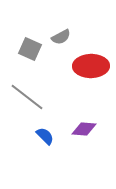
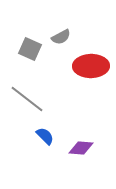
gray line: moved 2 px down
purple diamond: moved 3 px left, 19 px down
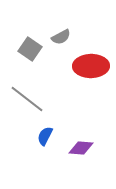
gray square: rotated 10 degrees clockwise
blue semicircle: rotated 108 degrees counterclockwise
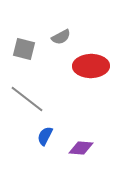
gray square: moved 6 px left; rotated 20 degrees counterclockwise
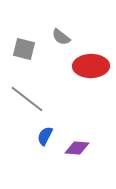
gray semicircle: rotated 66 degrees clockwise
purple diamond: moved 4 px left
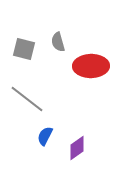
gray semicircle: moved 3 px left, 5 px down; rotated 36 degrees clockwise
purple diamond: rotated 40 degrees counterclockwise
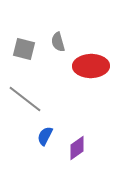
gray line: moved 2 px left
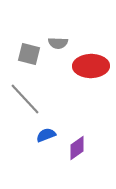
gray semicircle: moved 1 px down; rotated 72 degrees counterclockwise
gray square: moved 5 px right, 5 px down
gray line: rotated 9 degrees clockwise
blue semicircle: moved 1 px right, 1 px up; rotated 42 degrees clockwise
